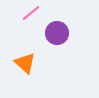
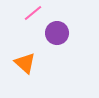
pink line: moved 2 px right
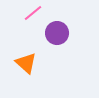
orange triangle: moved 1 px right
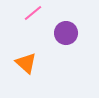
purple circle: moved 9 px right
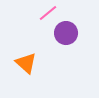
pink line: moved 15 px right
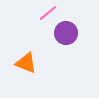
orange triangle: rotated 20 degrees counterclockwise
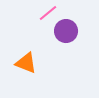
purple circle: moved 2 px up
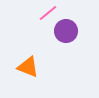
orange triangle: moved 2 px right, 4 px down
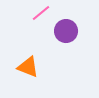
pink line: moved 7 px left
